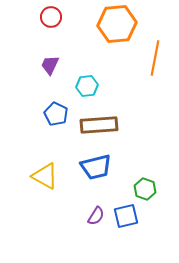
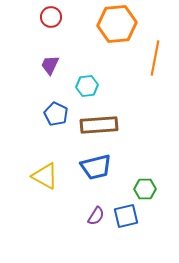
green hexagon: rotated 20 degrees counterclockwise
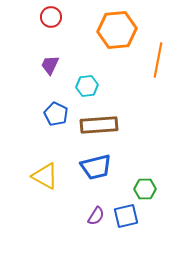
orange hexagon: moved 6 px down
orange line: moved 3 px right, 2 px down
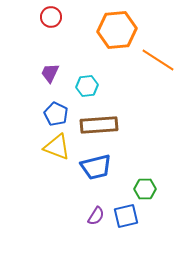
orange line: rotated 68 degrees counterclockwise
purple trapezoid: moved 8 px down
yellow triangle: moved 12 px right, 29 px up; rotated 8 degrees counterclockwise
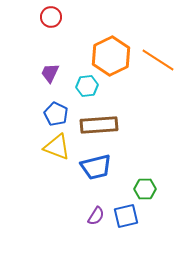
orange hexagon: moved 6 px left, 26 px down; rotated 21 degrees counterclockwise
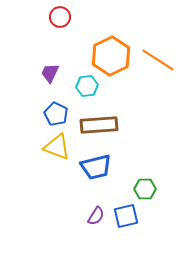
red circle: moved 9 px right
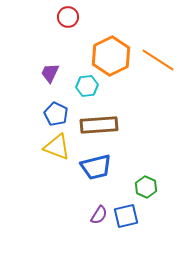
red circle: moved 8 px right
green hexagon: moved 1 px right, 2 px up; rotated 25 degrees clockwise
purple semicircle: moved 3 px right, 1 px up
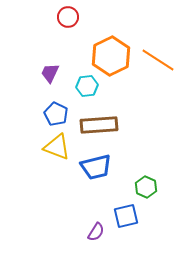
purple semicircle: moved 3 px left, 17 px down
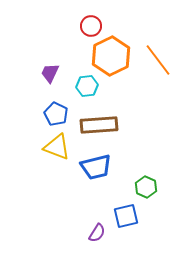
red circle: moved 23 px right, 9 px down
orange line: rotated 20 degrees clockwise
purple semicircle: moved 1 px right, 1 px down
